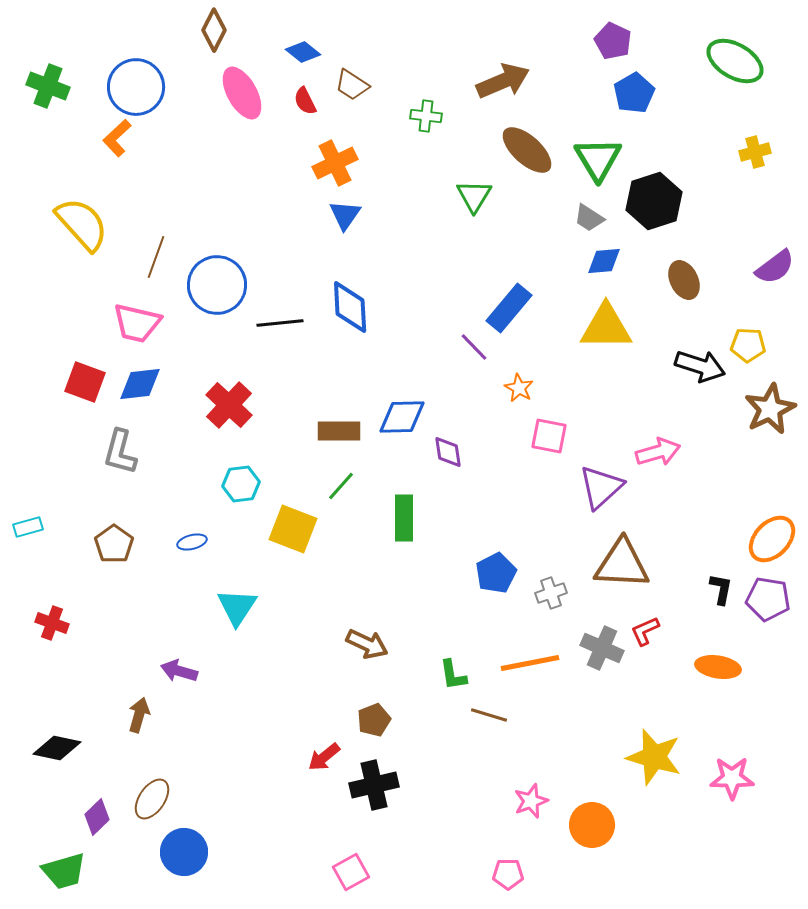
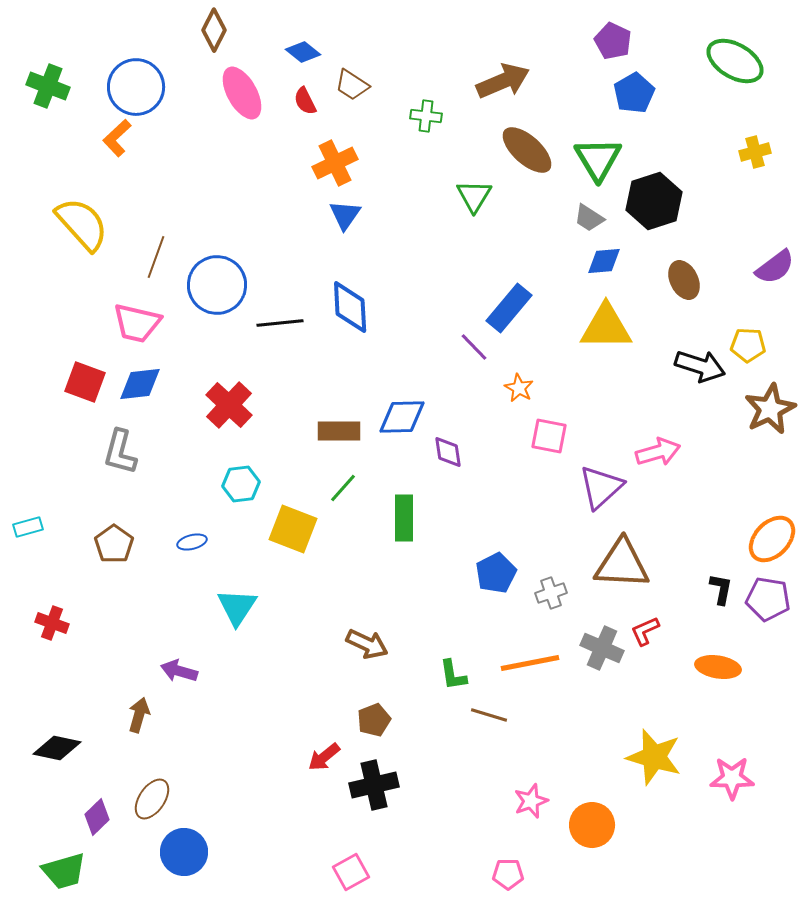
green line at (341, 486): moved 2 px right, 2 px down
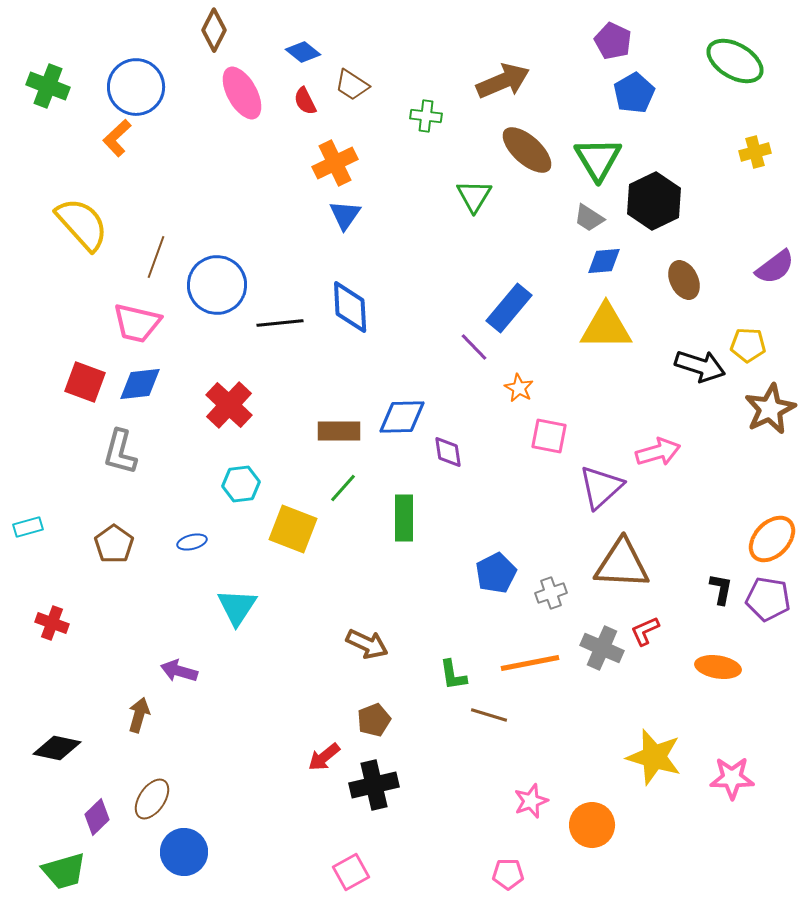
black hexagon at (654, 201): rotated 8 degrees counterclockwise
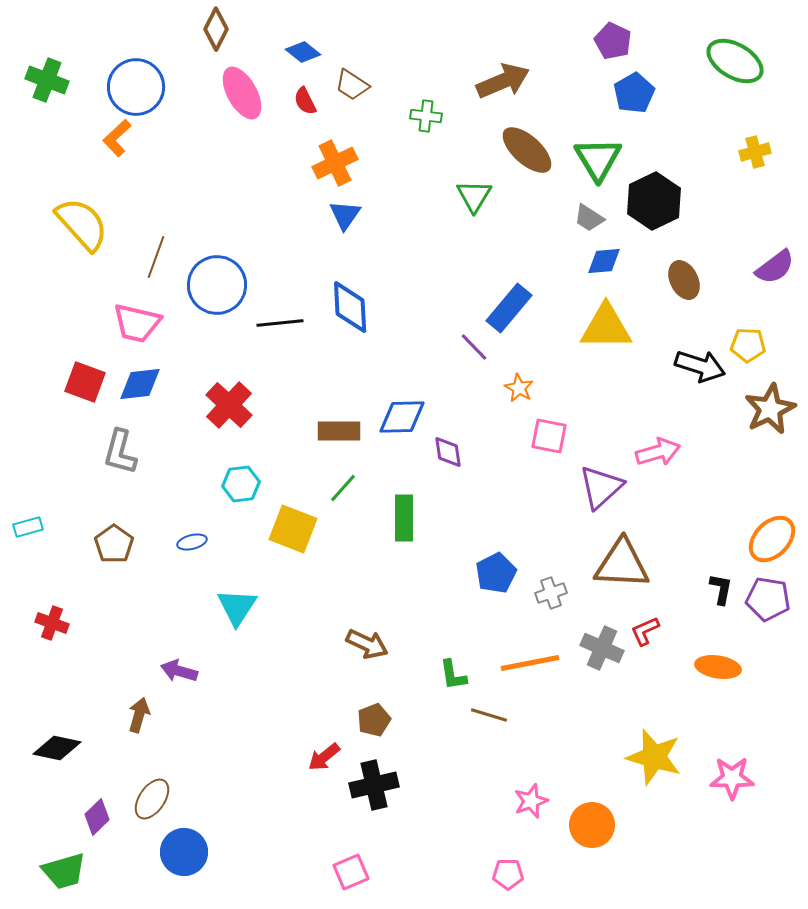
brown diamond at (214, 30): moved 2 px right, 1 px up
green cross at (48, 86): moved 1 px left, 6 px up
pink square at (351, 872): rotated 6 degrees clockwise
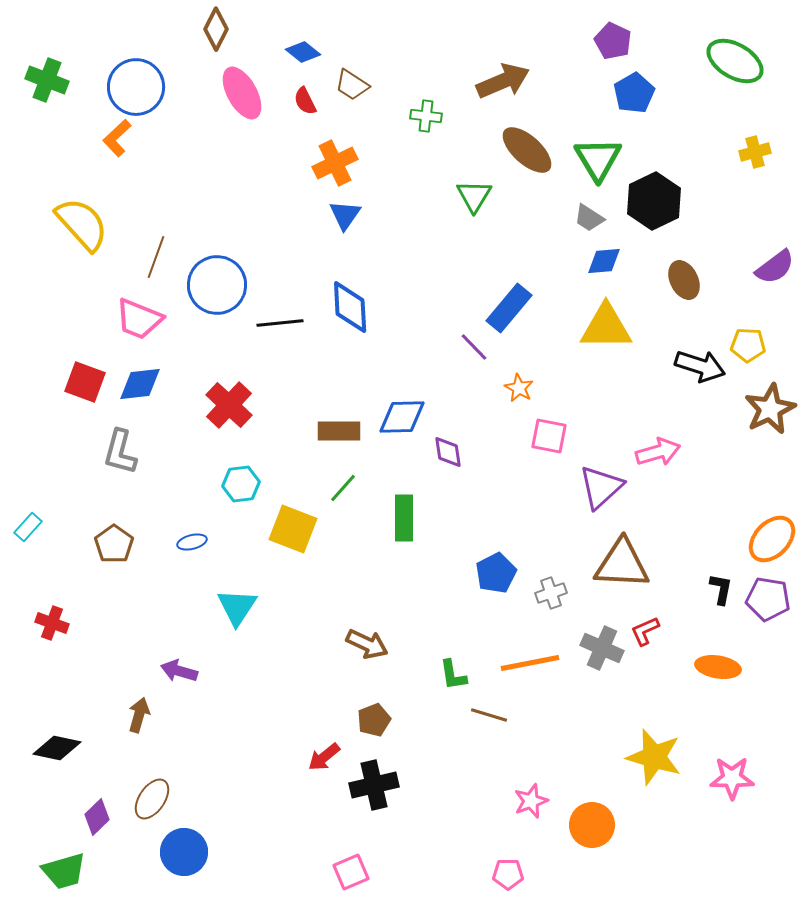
pink trapezoid at (137, 323): moved 2 px right, 4 px up; rotated 9 degrees clockwise
cyan rectangle at (28, 527): rotated 32 degrees counterclockwise
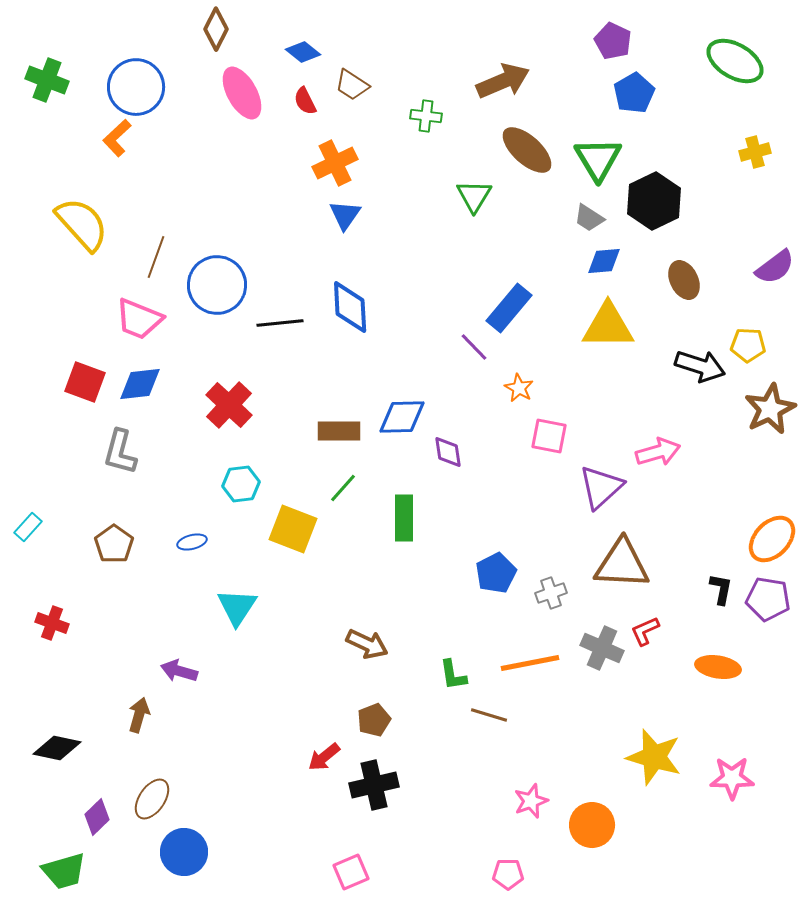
yellow triangle at (606, 327): moved 2 px right, 1 px up
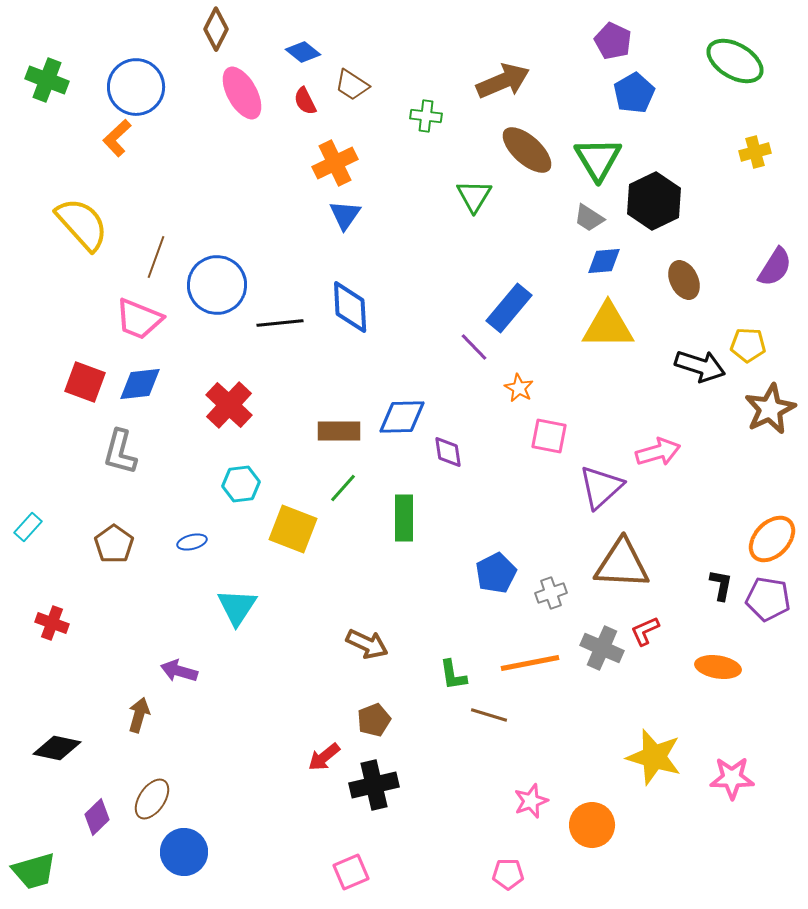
purple semicircle at (775, 267): rotated 21 degrees counterclockwise
black L-shape at (721, 589): moved 4 px up
green trapezoid at (64, 871): moved 30 px left
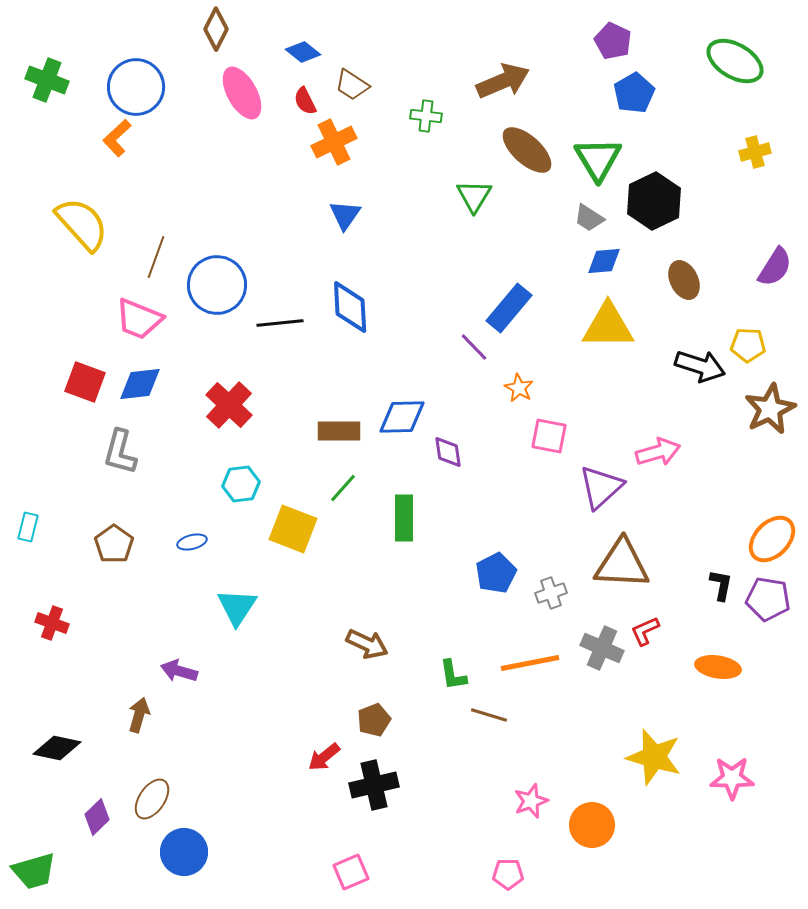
orange cross at (335, 163): moved 1 px left, 21 px up
cyan rectangle at (28, 527): rotated 28 degrees counterclockwise
